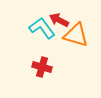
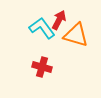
red arrow: rotated 90 degrees clockwise
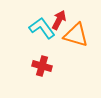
red cross: moved 1 px up
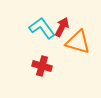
red arrow: moved 3 px right, 7 px down
orange triangle: moved 2 px right, 7 px down
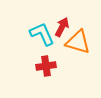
cyan L-shape: moved 6 px down; rotated 12 degrees clockwise
red cross: moved 4 px right; rotated 24 degrees counterclockwise
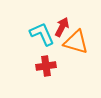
orange triangle: moved 2 px left
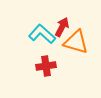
cyan L-shape: rotated 24 degrees counterclockwise
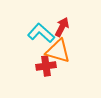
cyan L-shape: moved 1 px left, 1 px up
orange triangle: moved 18 px left, 9 px down
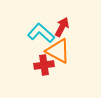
orange triangle: rotated 12 degrees clockwise
red cross: moved 2 px left, 1 px up
